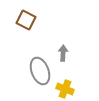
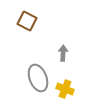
brown square: moved 1 px right, 1 px down
gray ellipse: moved 2 px left, 7 px down
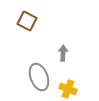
gray ellipse: moved 1 px right, 1 px up
yellow cross: moved 3 px right
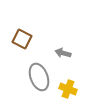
brown square: moved 5 px left, 18 px down
gray arrow: rotated 77 degrees counterclockwise
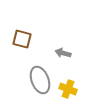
brown square: rotated 12 degrees counterclockwise
gray ellipse: moved 1 px right, 3 px down
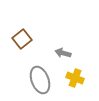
brown square: rotated 36 degrees clockwise
yellow cross: moved 7 px right, 11 px up
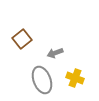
gray arrow: moved 8 px left; rotated 35 degrees counterclockwise
gray ellipse: moved 2 px right
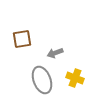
brown square: rotated 30 degrees clockwise
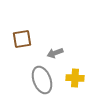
yellow cross: rotated 18 degrees counterclockwise
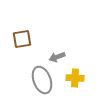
gray arrow: moved 2 px right, 4 px down
